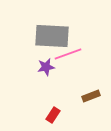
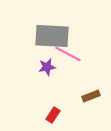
pink line: rotated 48 degrees clockwise
purple star: moved 1 px right
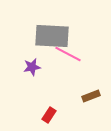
purple star: moved 15 px left
red rectangle: moved 4 px left
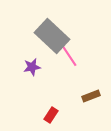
gray rectangle: rotated 40 degrees clockwise
pink line: rotated 28 degrees clockwise
red rectangle: moved 2 px right
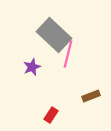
gray rectangle: moved 2 px right, 1 px up
pink line: rotated 48 degrees clockwise
purple star: rotated 12 degrees counterclockwise
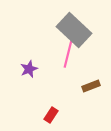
gray rectangle: moved 20 px right, 5 px up
purple star: moved 3 px left, 2 px down
brown rectangle: moved 10 px up
